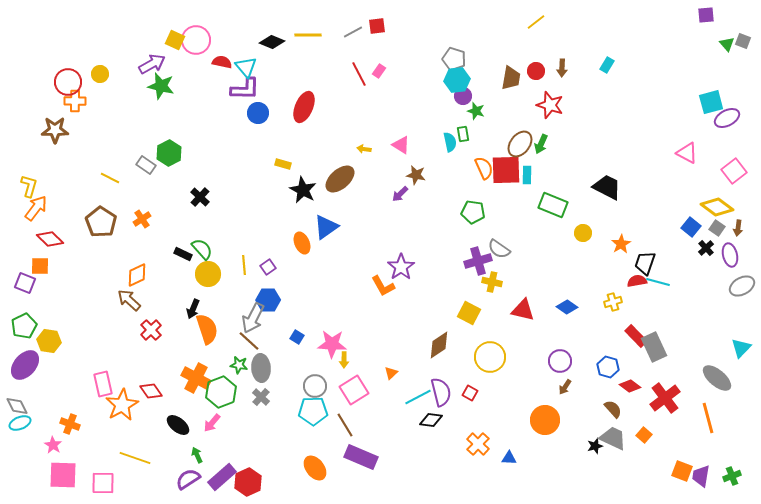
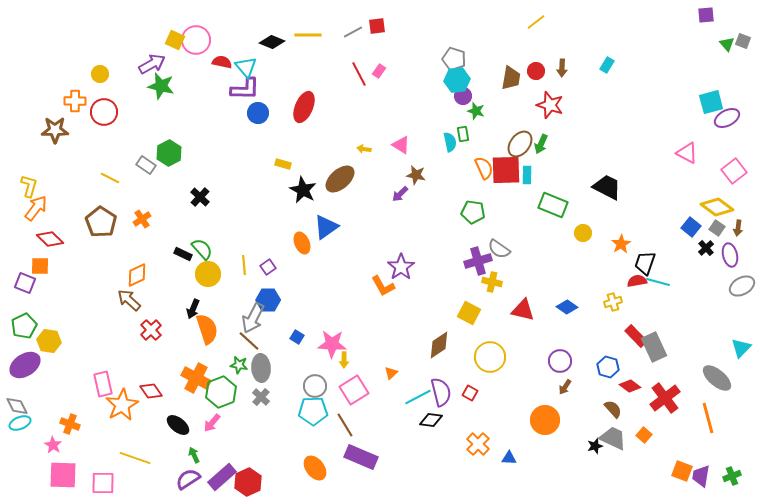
red circle at (68, 82): moved 36 px right, 30 px down
purple ellipse at (25, 365): rotated 16 degrees clockwise
green arrow at (197, 455): moved 3 px left
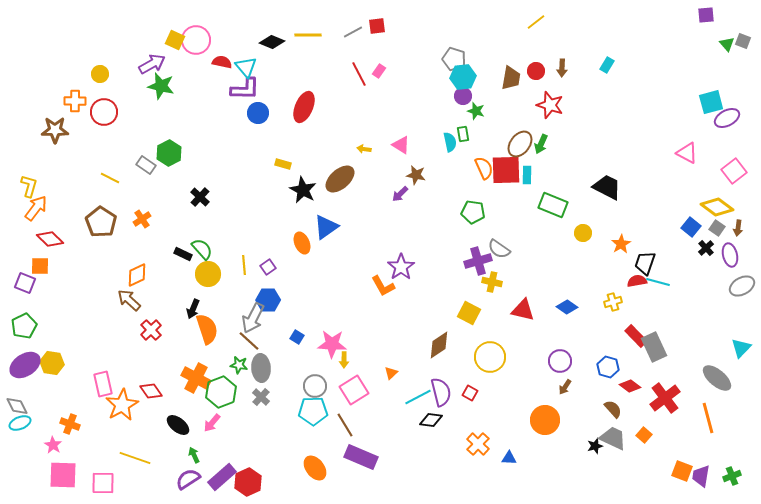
cyan hexagon at (457, 80): moved 6 px right, 3 px up
yellow hexagon at (49, 341): moved 3 px right, 22 px down
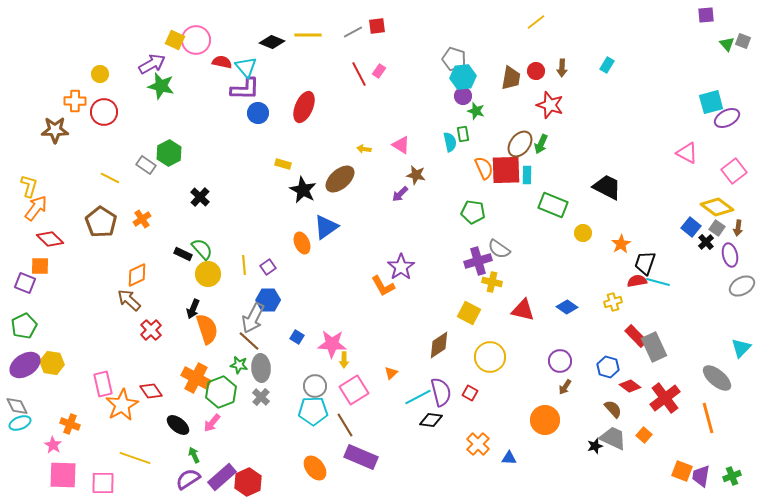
black cross at (706, 248): moved 6 px up
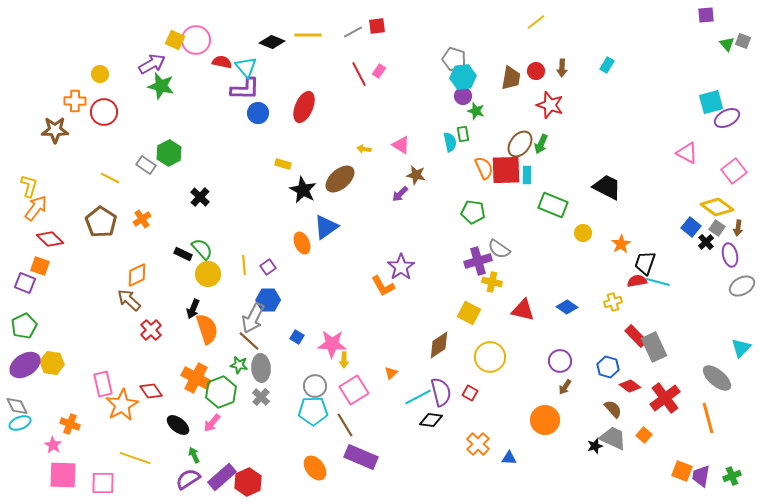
orange square at (40, 266): rotated 18 degrees clockwise
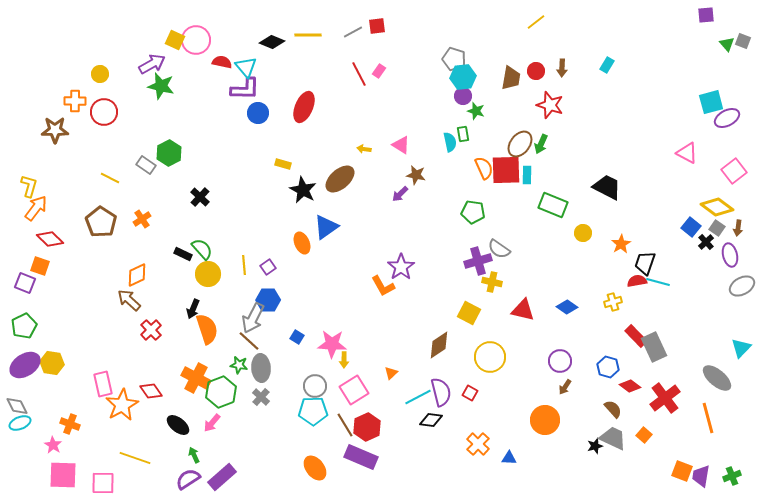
red hexagon at (248, 482): moved 119 px right, 55 px up
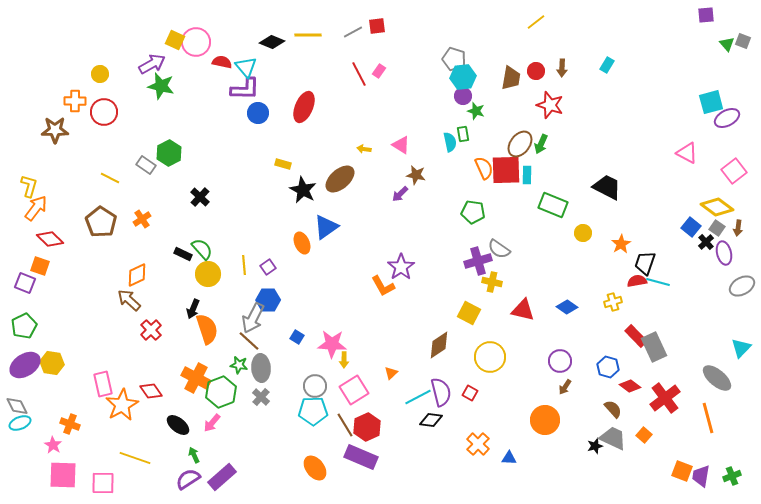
pink circle at (196, 40): moved 2 px down
purple ellipse at (730, 255): moved 6 px left, 2 px up
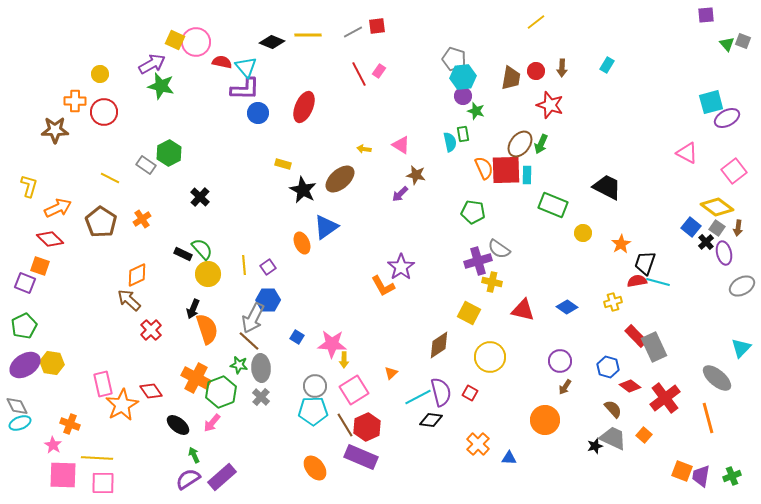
orange arrow at (36, 208): moved 22 px right; rotated 28 degrees clockwise
yellow line at (135, 458): moved 38 px left; rotated 16 degrees counterclockwise
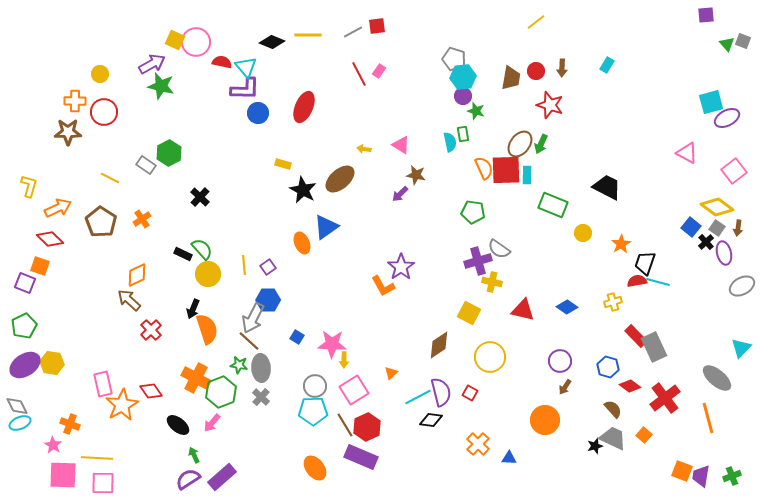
brown star at (55, 130): moved 13 px right, 2 px down
